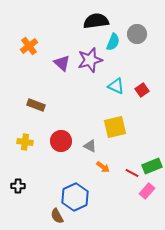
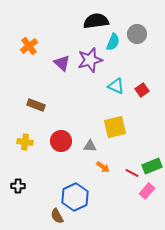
gray triangle: rotated 24 degrees counterclockwise
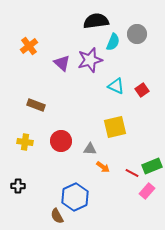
gray triangle: moved 3 px down
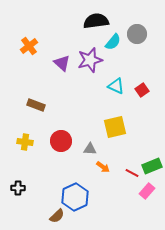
cyan semicircle: rotated 18 degrees clockwise
black cross: moved 2 px down
brown semicircle: rotated 105 degrees counterclockwise
